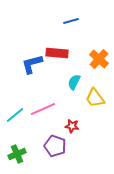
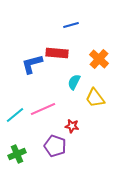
blue line: moved 4 px down
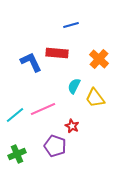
blue L-shape: moved 1 px left, 2 px up; rotated 80 degrees clockwise
cyan semicircle: moved 4 px down
red star: rotated 16 degrees clockwise
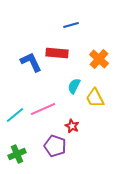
yellow trapezoid: rotated 10 degrees clockwise
